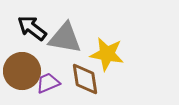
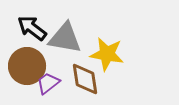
brown circle: moved 5 px right, 5 px up
purple trapezoid: rotated 15 degrees counterclockwise
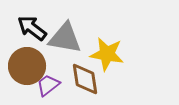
purple trapezoid: moved 2 px down
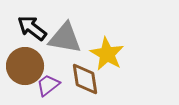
yellow star: rotated 20 degrees clockwise
brown circle: moved 2 px left
